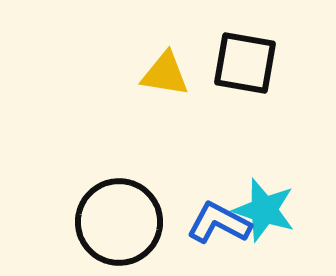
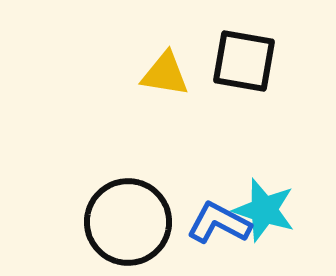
black square: moved 1 px left, 2 px up
black circle: moved 9 px right
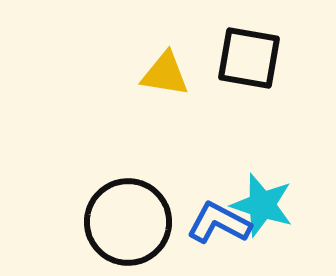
black square: moved 5 px right, 3 px up
cyan star: moved 2 px left, 5 px up
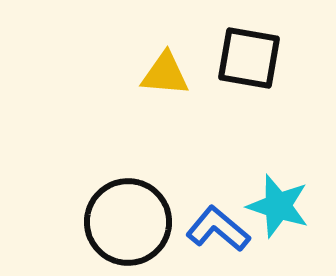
yellow triangle: rotated 4 degrees counterclockwise
cyan star: moved 16 px right, 1 px down
blue L-shape: moved 1 px left, 6 px down; rotated 12 degrees clockwise
